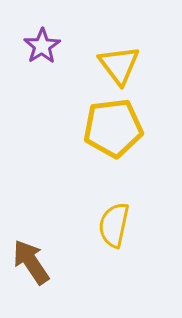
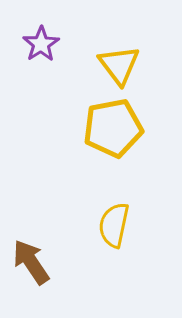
purple star: moved 1 px left, 2 px up
yellow pentagon: rotated 4 degrees counterclockwise
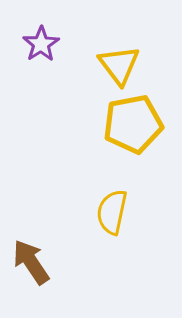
yellow pentagon: moved 20 px right, 4 px up
yellow semicircle: moved 2 px left, 13 px up
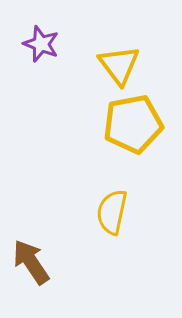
purple star: rotated 18 degrees counterclockwise
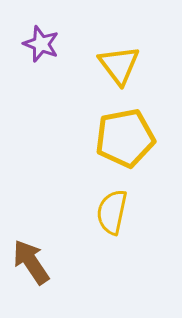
yellow pentagon: moved 8 px left, 14 px down
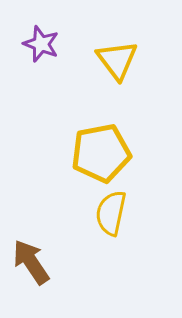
yellow triangle: moved 2 px left, 5 px up
yellow pentagon: moved 24 px left, 15 px down
yellow semicircle: moved 1 px left, 1 px down
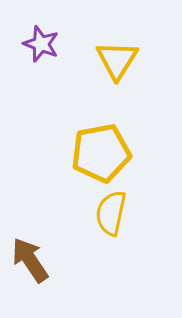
yellow triangle: rotated 9 degrees clockwise
brown arrow: moved 1 px left, 2 px up
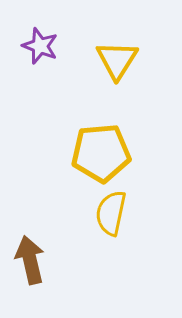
purple star: moved 1 px left, 2 px down
yellow pentagon: rotated 6 degrees clockwise
brown arrow: rotated 21 degrees clockwise
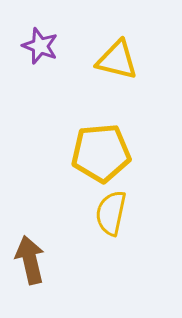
yellow triangle: rotated 48 degrees counterclockwise
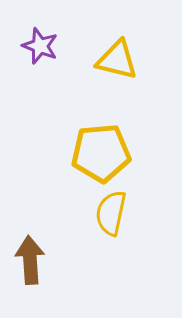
brown arrow: rotated 9 degrees clockwise
